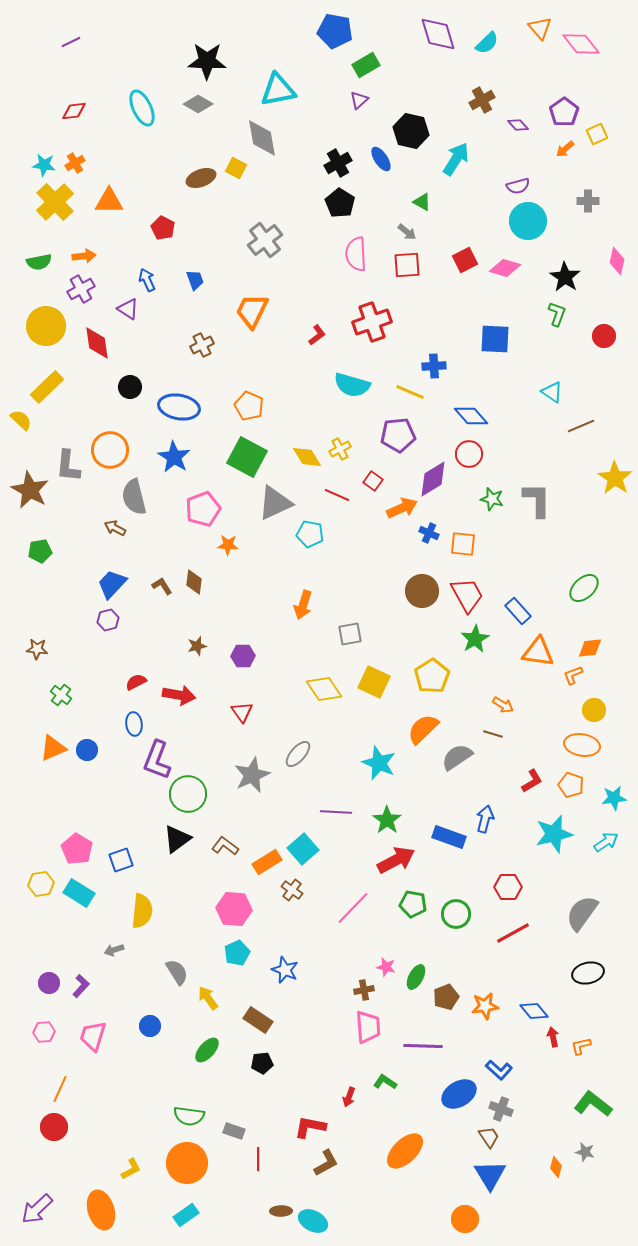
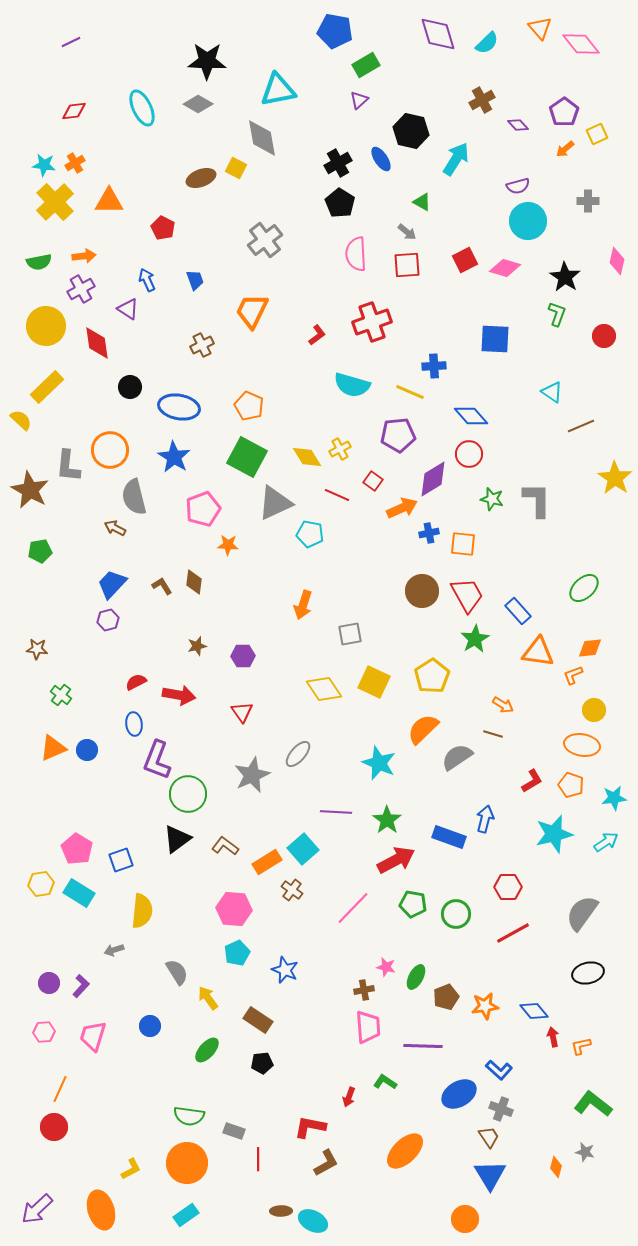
blue cross at (429, 533): rotated 36 degrees counterclockwise
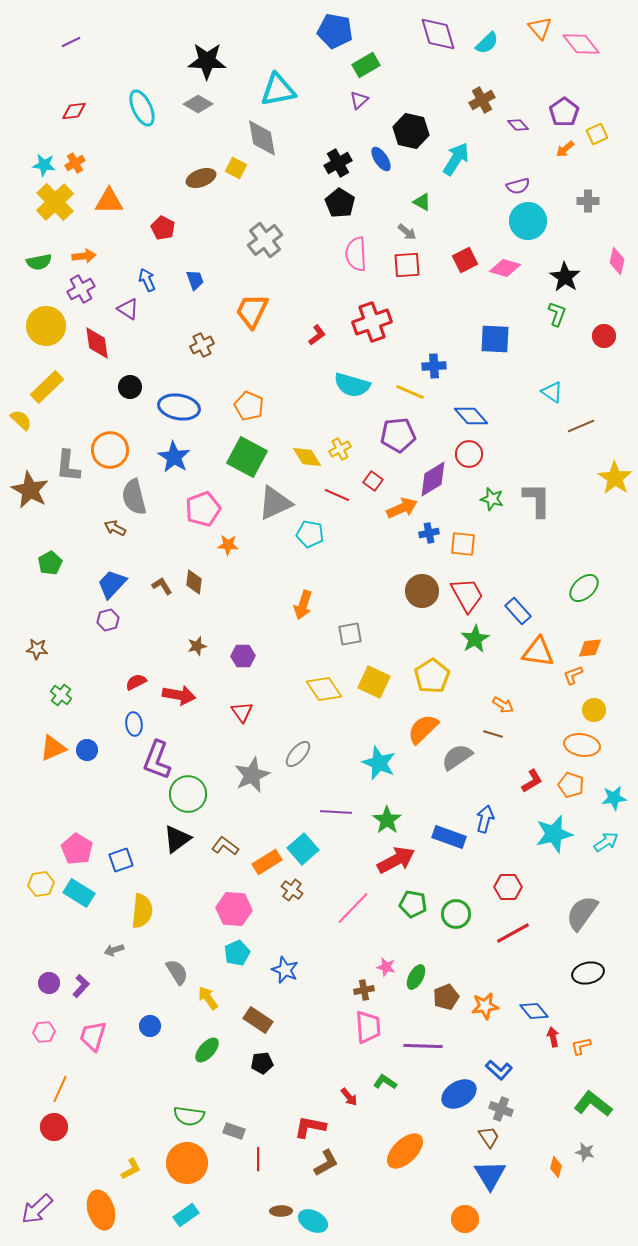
green pentagon at (40, 551): moved 10 px right, 12 px down; rotated 20 degrees counterclockwise
red arrow at (349, 1097): rotated 60 degrees counterclockwise
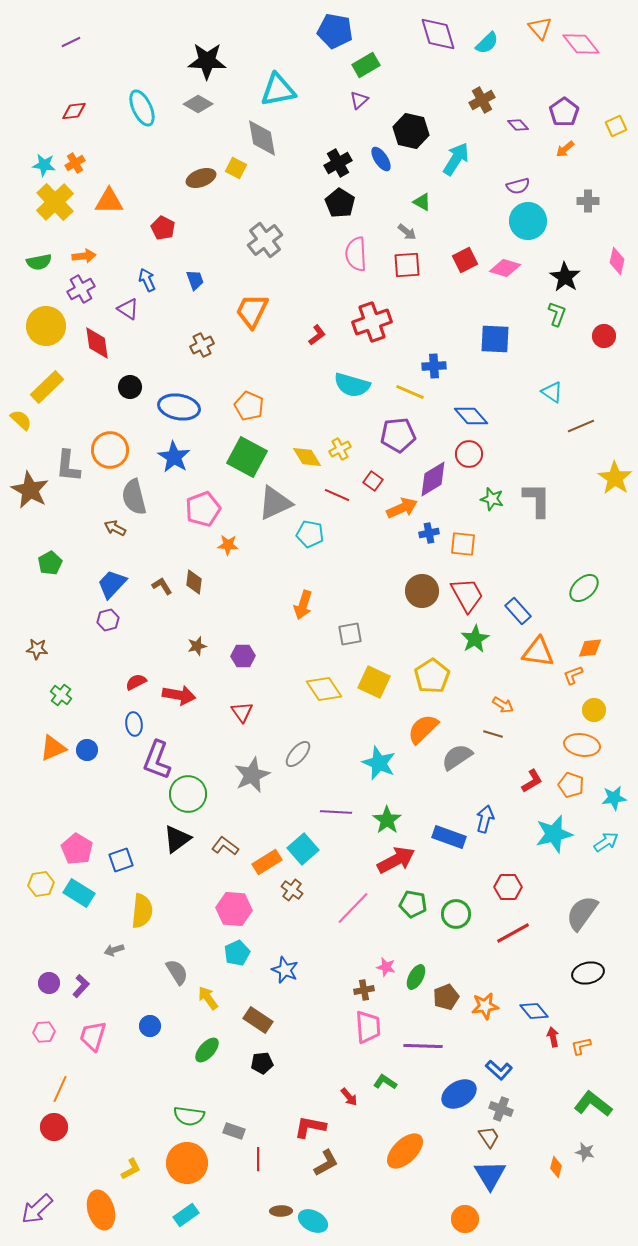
yellow square at (597, 134): moved 19 px right, 8 px up
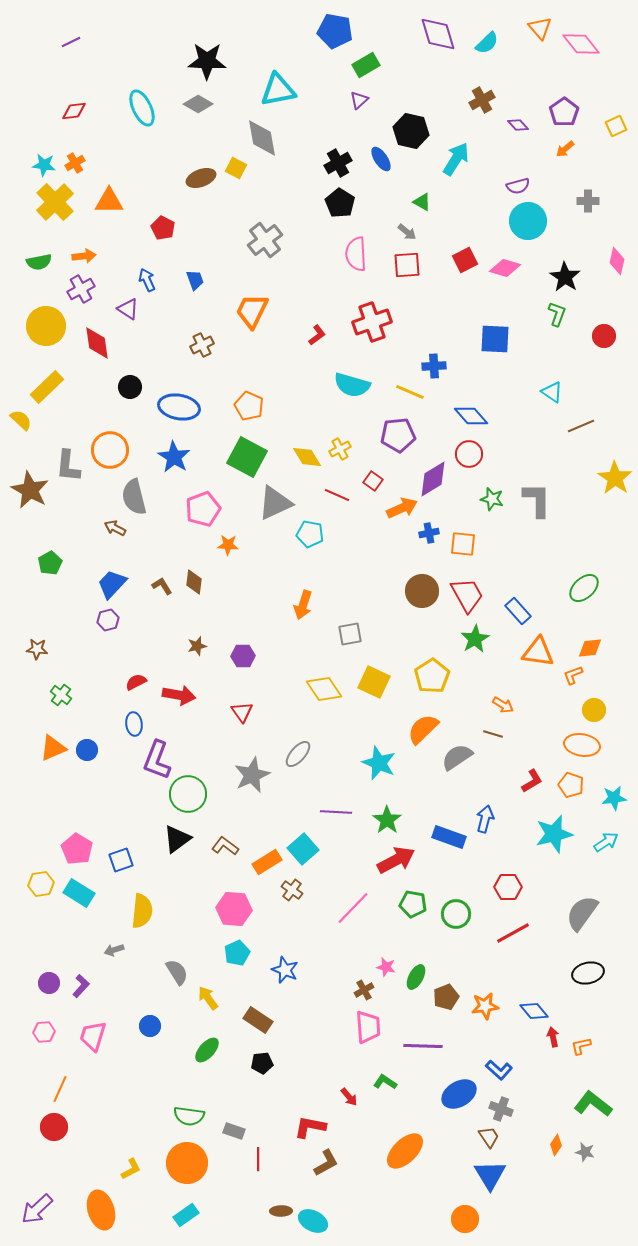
brown cross at (364, 990): rotated 18 degrees counterclockwise
orange diamond at (556, 1167): moved 22 px up; rotated 20 degrees clockwise
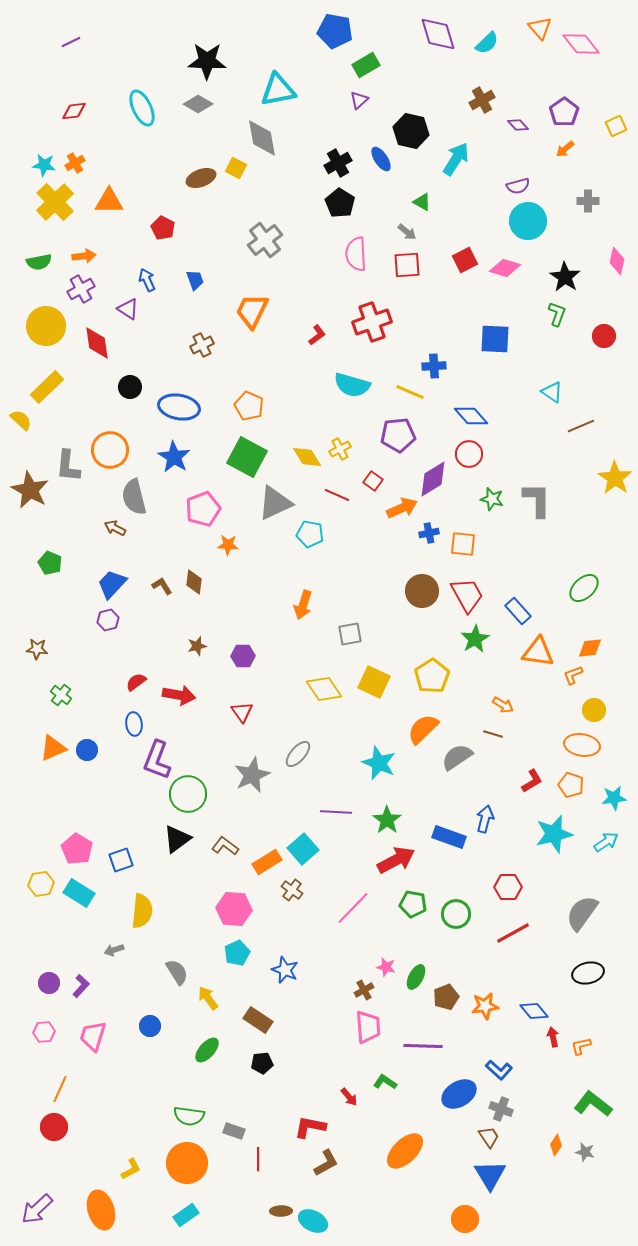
green pentagon at (50, 563): rotated 20 degrees counterclockwise
red semicircle at (136, 682): rotated 10 degrees counterclockwise
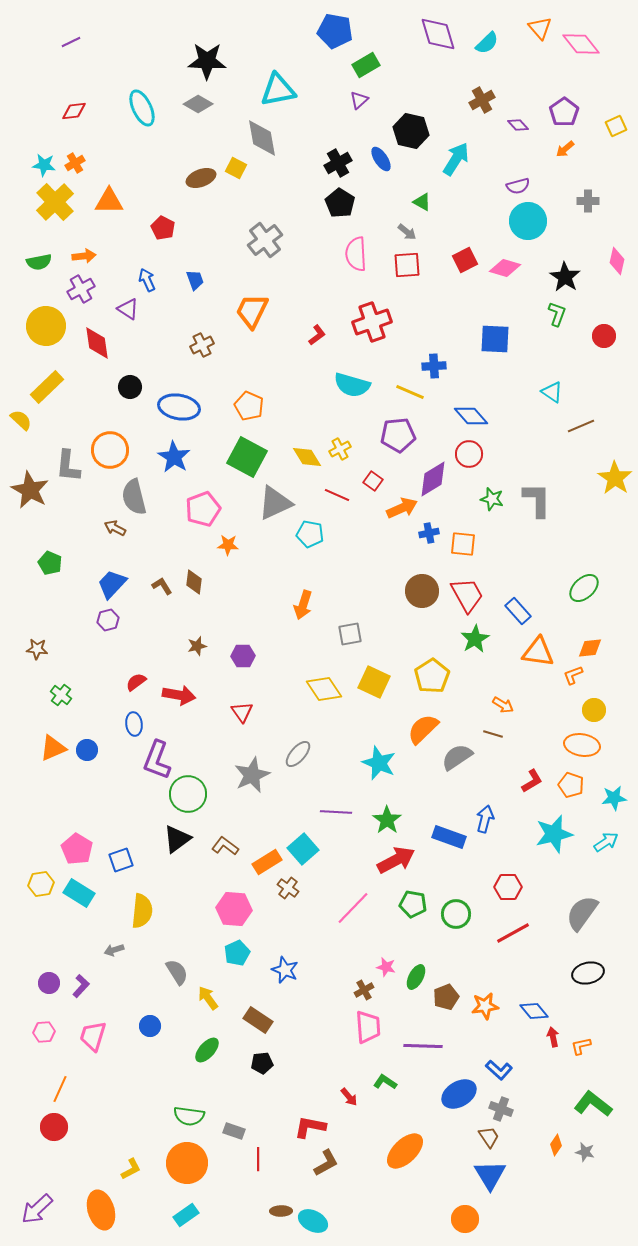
brown cross at (292, 890): moved 4 px left, 2 px up
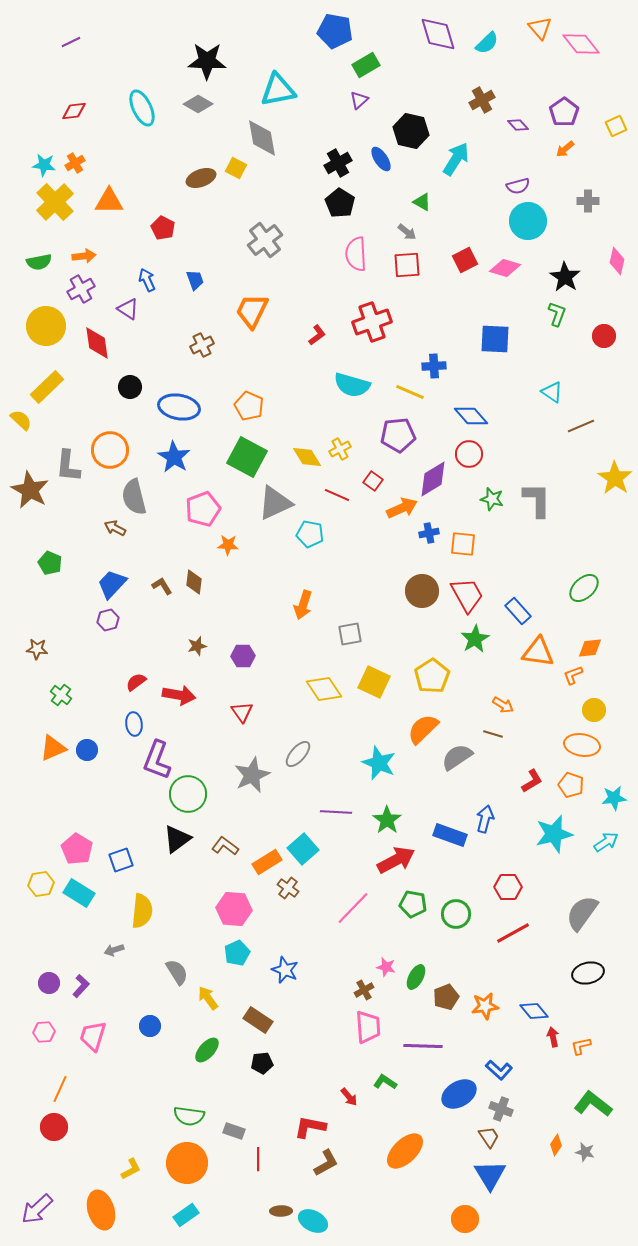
blue rectangle at (449, 837): moved 1 px right, 2 px up
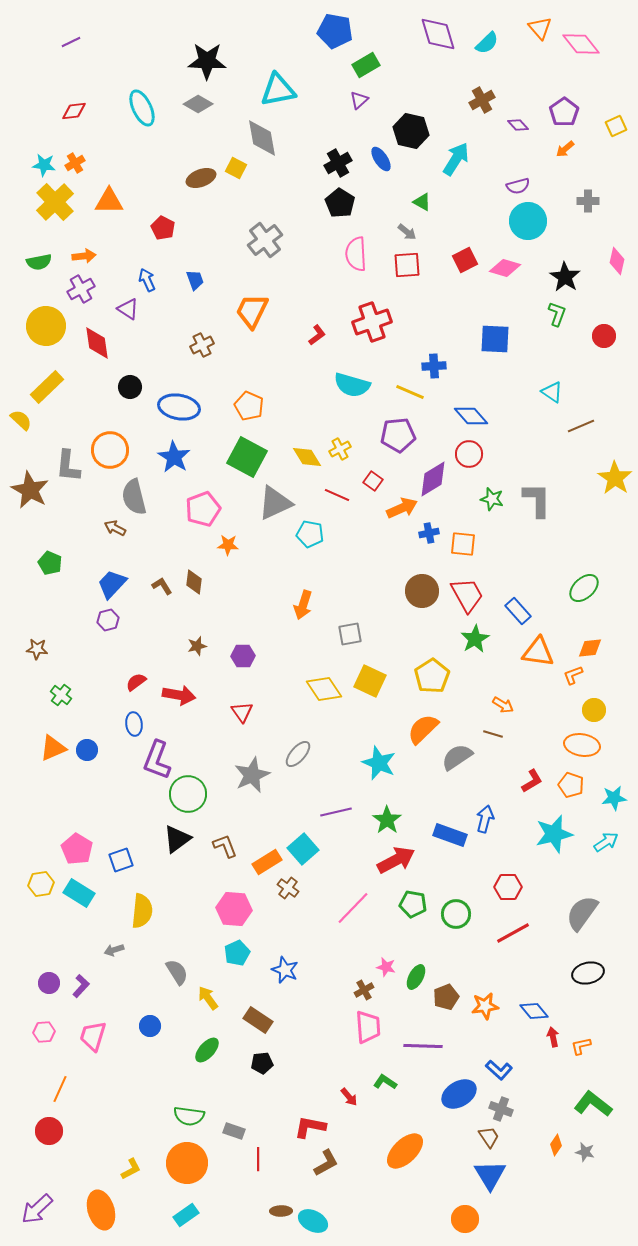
yellow square at (374, 682): moved 4 px left, 1 px up
purple line at (336, 812): rotated 16 degrees counterclockwise
brown L-shape at (225, 846): rotated 32 degrees clockwise
red circle at (54, 1127): moved 5 px left, 4 px down
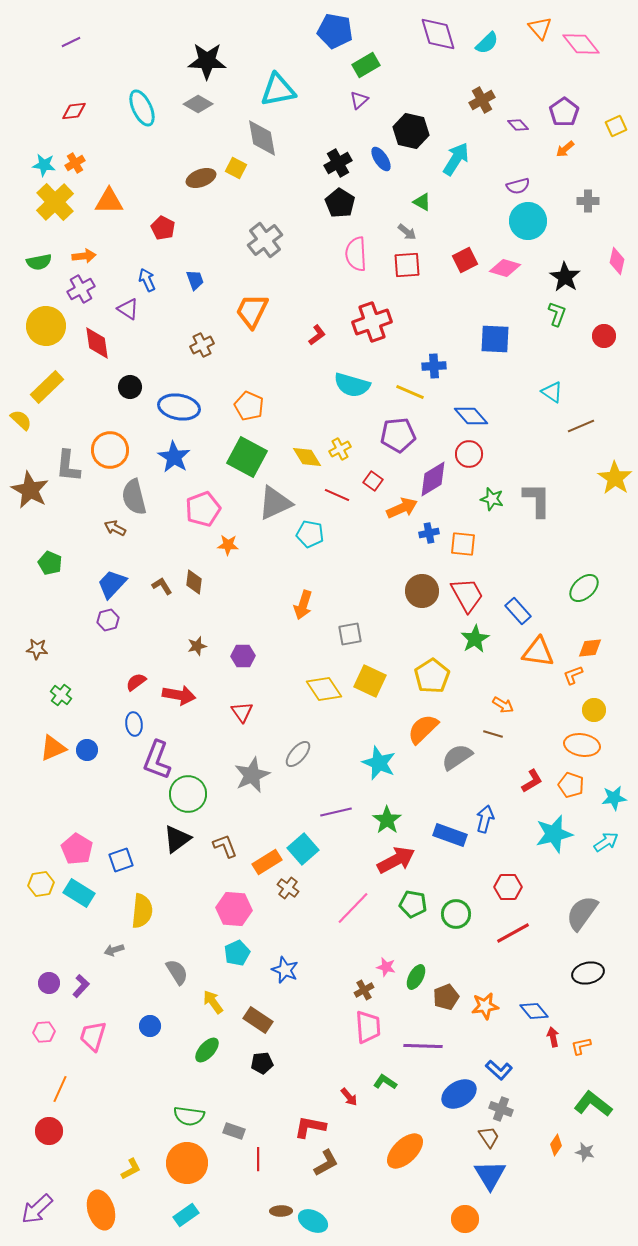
yellow arrow at (208, 998): moved 5 px right, 4 px down
